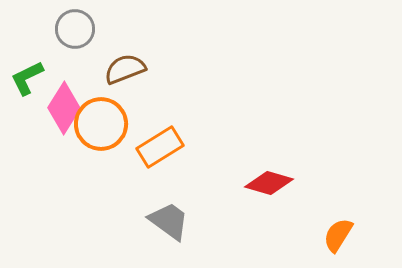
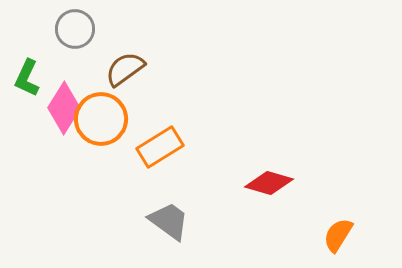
brown semicircle: rotated 15 degrees counterclockwise
green L-shape: rotated 39 degrees counterclockwise
orange circle: moved 5 px up
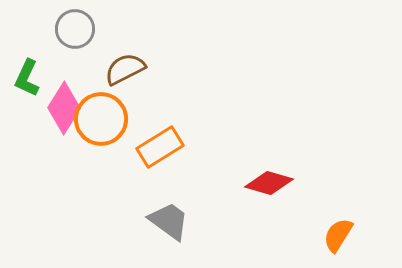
brown semicircle: rotated 9 degrees clockwise
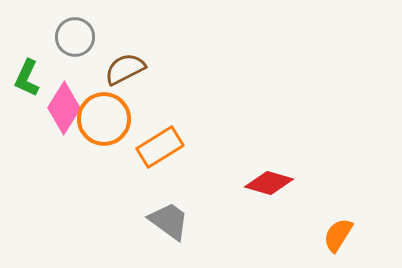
gray circle: moved 8 px down
orange circle: moved 3 px right
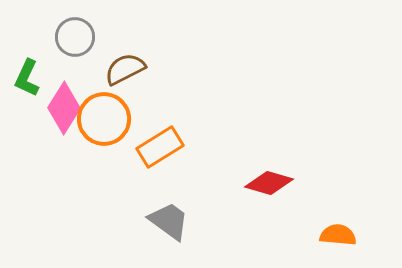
orange semicircle: rotated 63 degrees clockwise
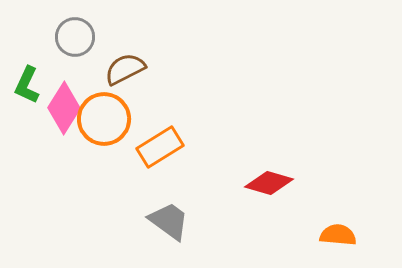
green L-shape: moved 7 px down
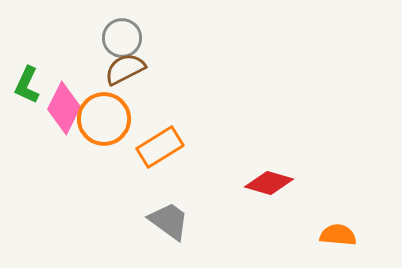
gray circle: moved 47 px right, 1 px down
pink diamond: rotated 6 degrees counterclockwise
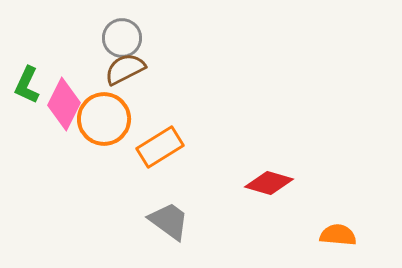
pink diamond: moved 4 px up
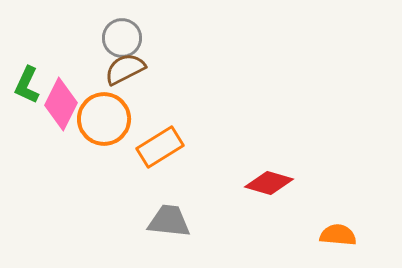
pink diamond: moved 3 px left
gray trapezoid: rotated 30 degrees counterclockwise
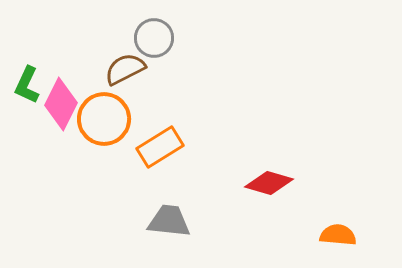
gray circle: moved 32 px right
